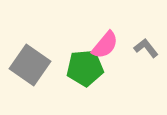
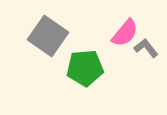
pink semicircle: moved 20 px right, 12 px up
gray square: moved 18 px right, 29 px up
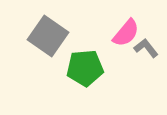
pink semicircle: moved 1 px right
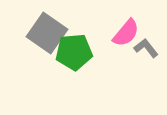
gray square: moved 1 px left, 3 px up
green pentagon: moved 11 px left, 16 px up
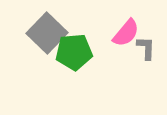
gray square: rotated 9 degrees clockwise
gray L-shape: rotated 40 degrees clockwise
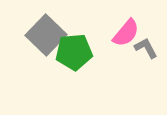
gray square: moved 1 px left, 2 px down
gray L-shape: rotated 30 degrees counterclockwise
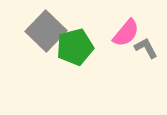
gray square: moved 4 px up
green pentagon: moved 1 px right, 5 px up; rotated 9 degrees counterclockwise
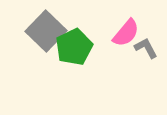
green pentagon: moved 1 px left; rotated 12 degrees counterclockwise
